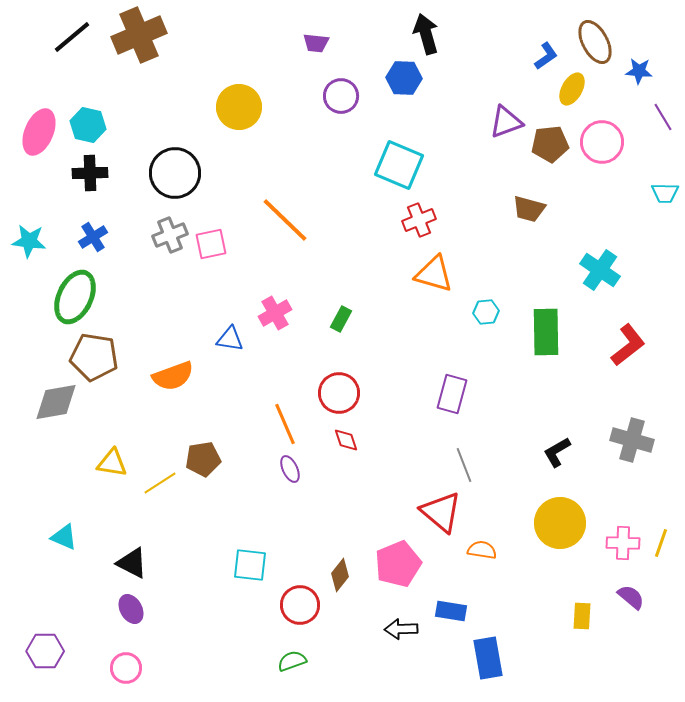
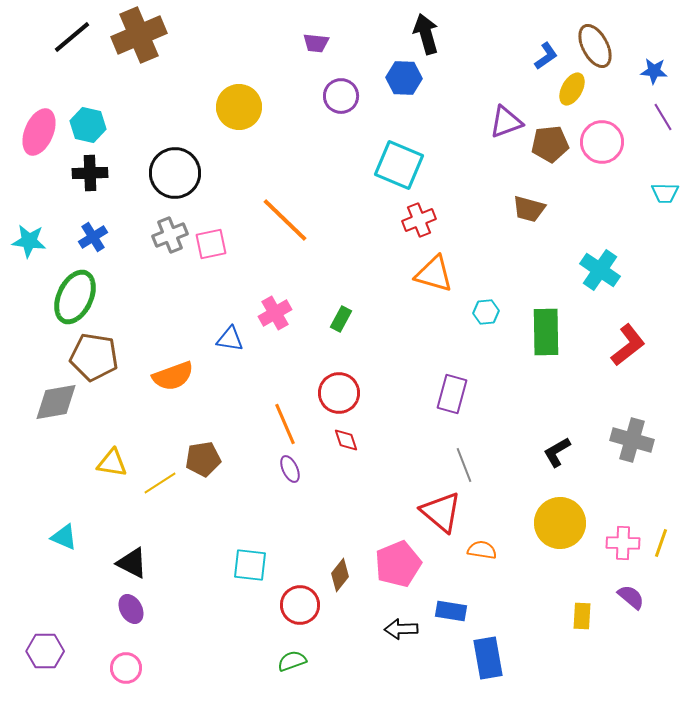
brown ellipse at (595, 42): moved 4 px down
blue star at (639, 71): moved 15 px right
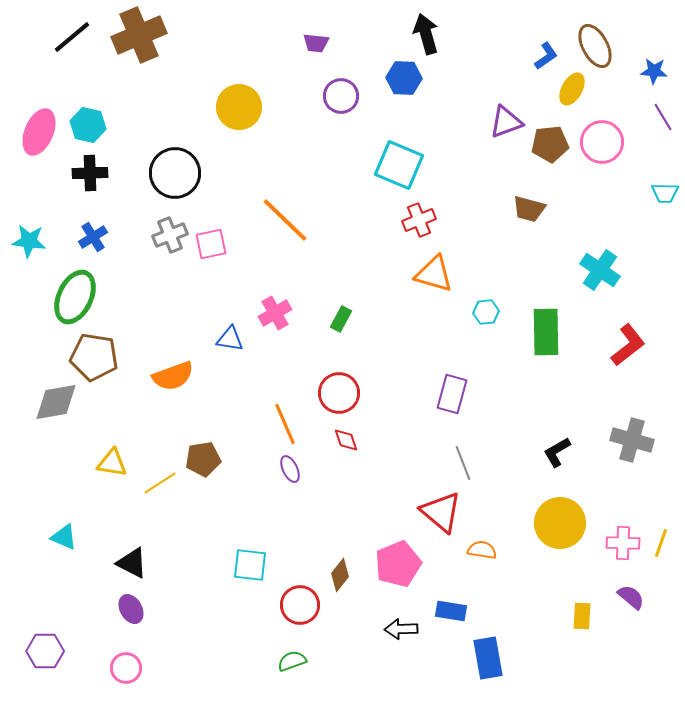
gray line at (464, 465): moved 1 px left, 2 px up
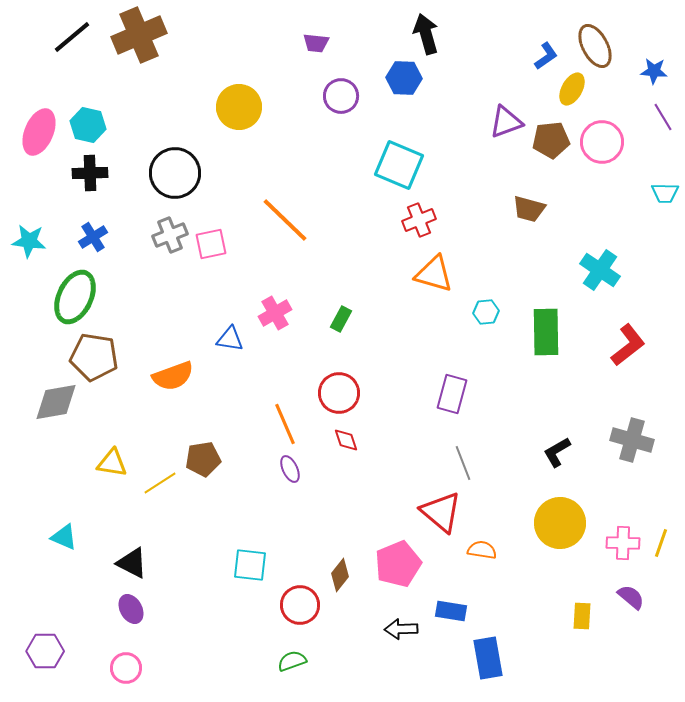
brown pentagon at (550, 144): moved 1 px right, 4 px up
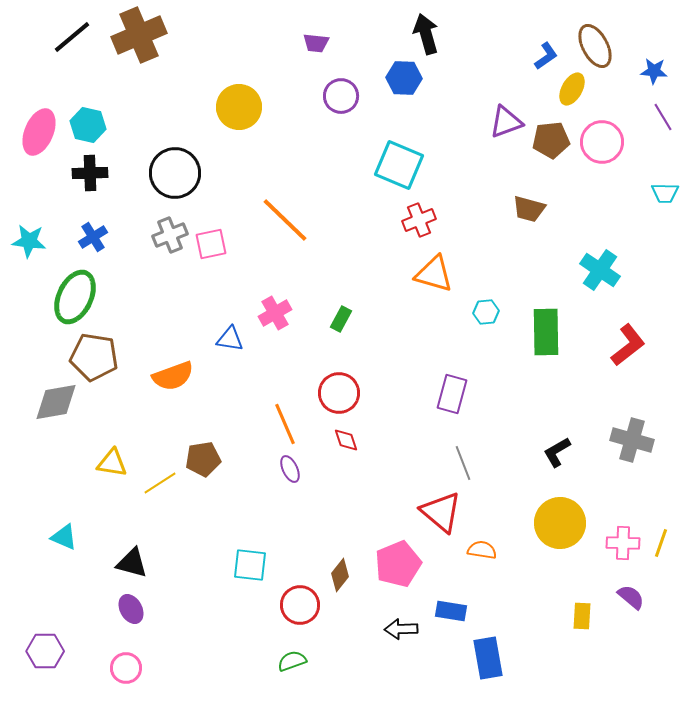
black triangle at (132, 563): rotated 12 degrees counterclockwise
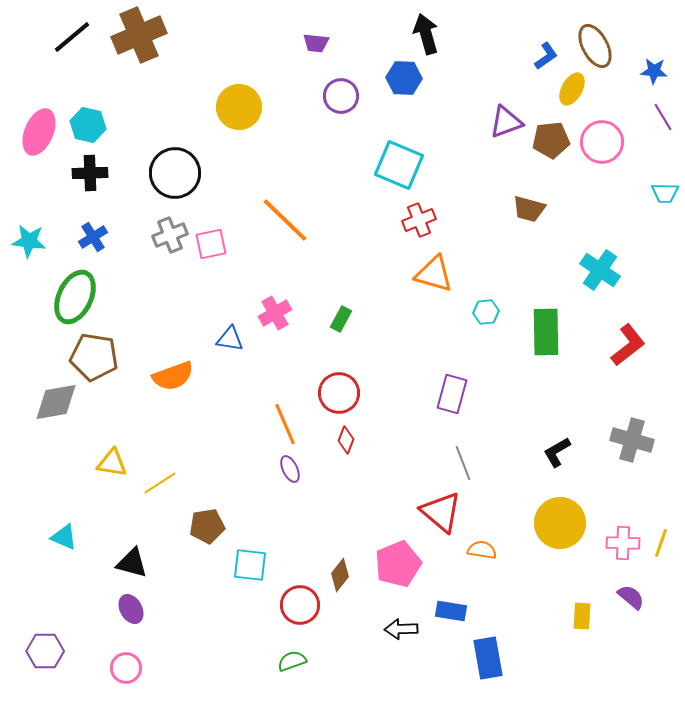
red diamond at (346, 440): rotated 40 degrees clockwise
brown pentagon at (203, 459): moved 4 px right, 67 px down
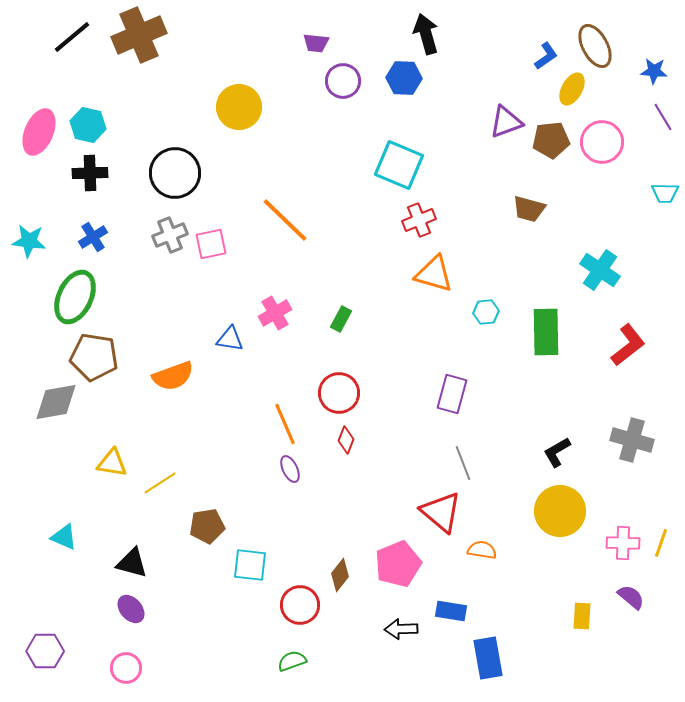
purple circle at (341, 96): moved 2 px right, 15 px up
yellow circle at (560, 523): moved 12 px up
purple ellipse at (131, 609): rotated 12 degrees counterclockwise
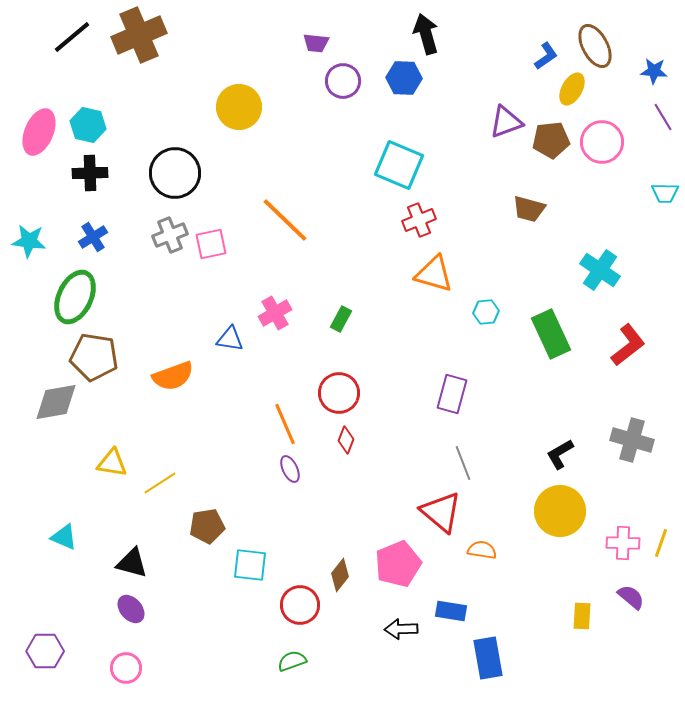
green rectangle at (546, 332): moved 5 px right, 2 px down; rotated 24 degrees counterclockwise
black L-shape at (557, 452): moved 3 px right, 2 px down
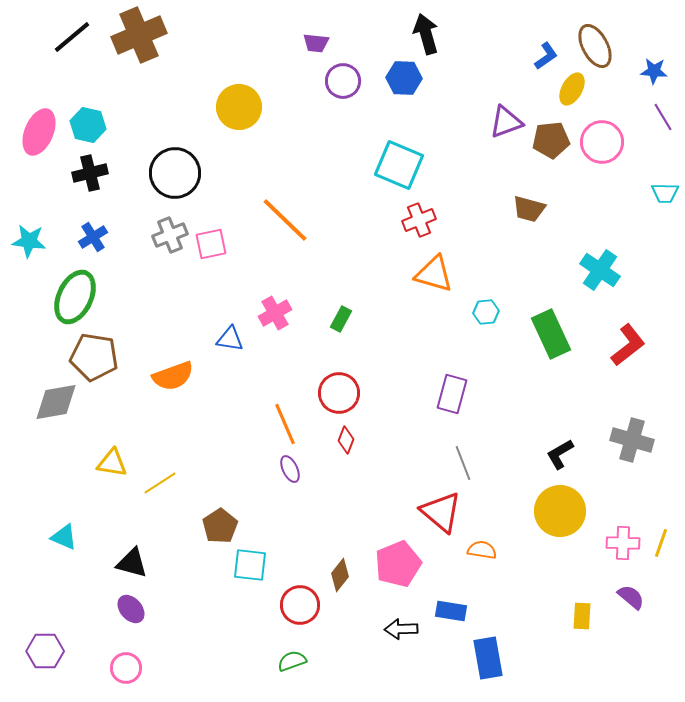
black cross at (90, 173): rotated 12 degrees counterclockwise
brown pentagon at (207, 526): moved 13 px right; rotated 24 degrees counterclockwise
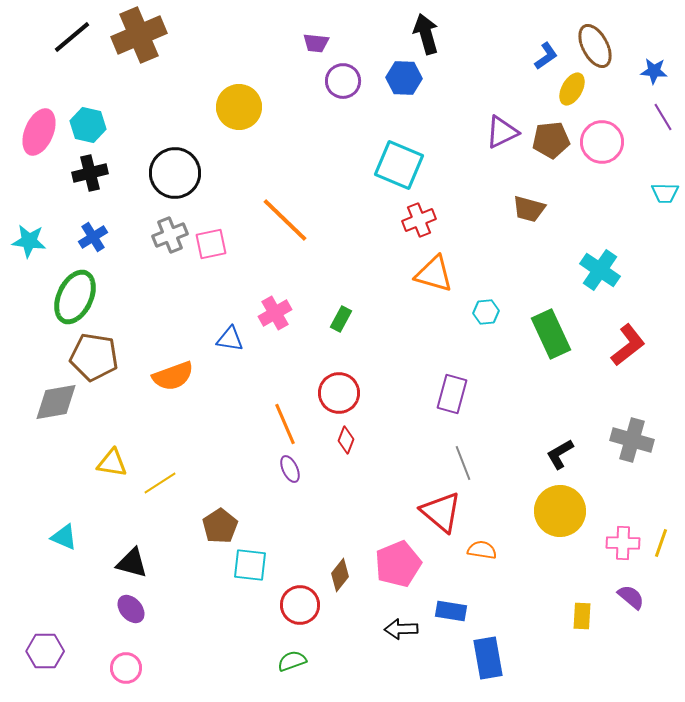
purple triangle at (506, 122): moved 4 px left, 10 px down; rotated 6 degrees counterclockwise
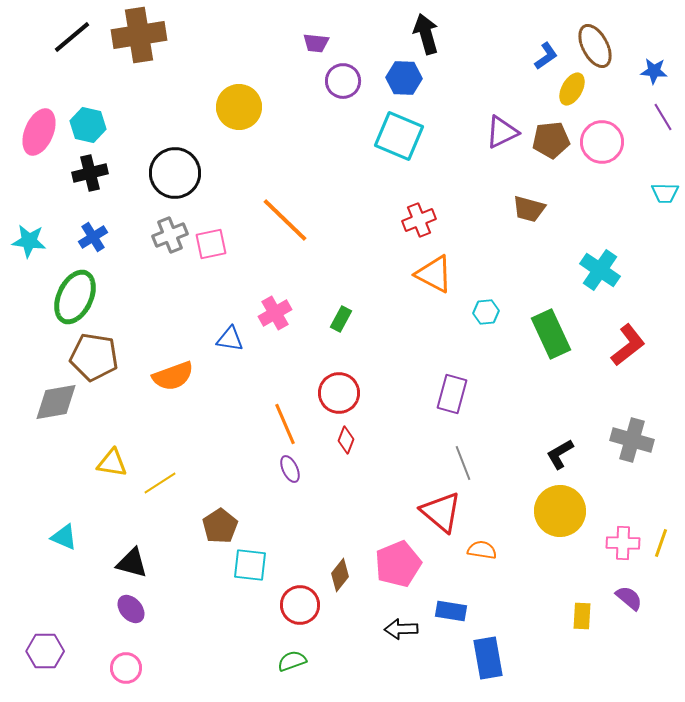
brown cross at (139, 35): rotated 14 degrees clockwise
cyan square at (399, 165): moved 29 px up
orange triangle at (434, 274): rotated 12 degrees clockwise
purple semicircle at (631, 597): moved 2 px left, 1 px down
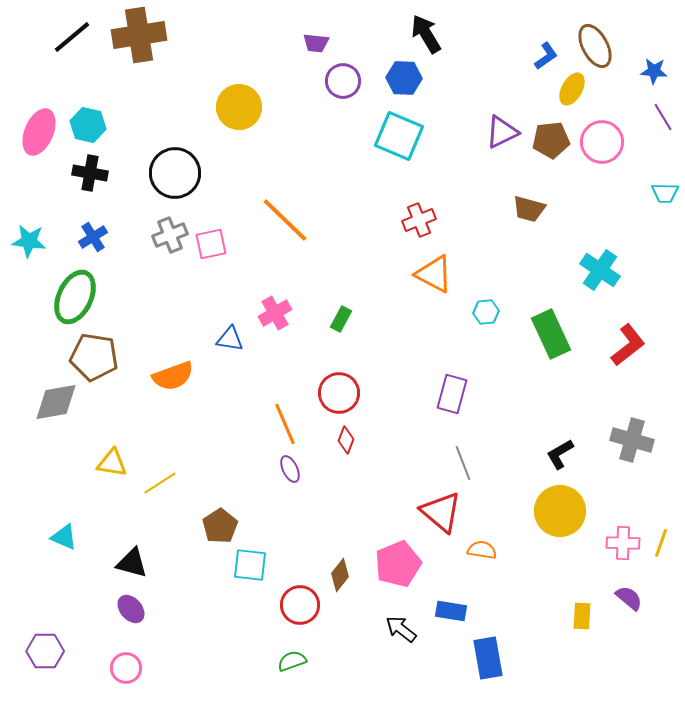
black arrow at (426, 34): rotated 15 degrees counterclockwise
black cross at (90, 173): rotated 24 degrees clockwise
black arrow at (401, 629): rotated 40 degrees clockwise
